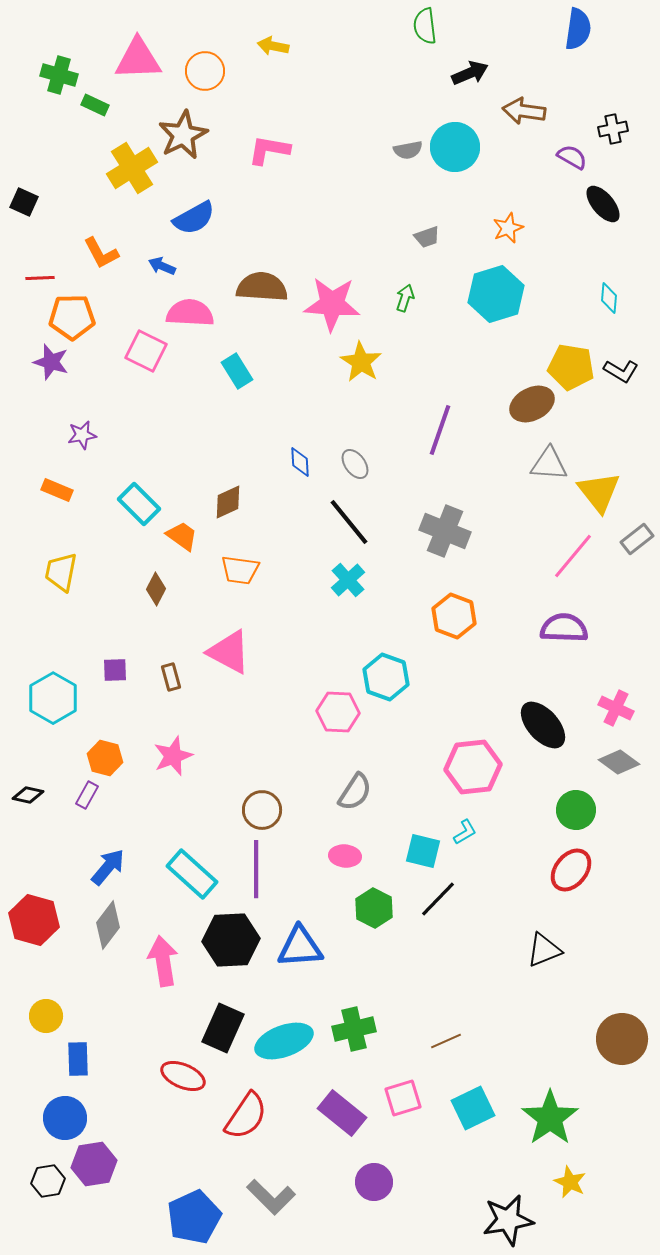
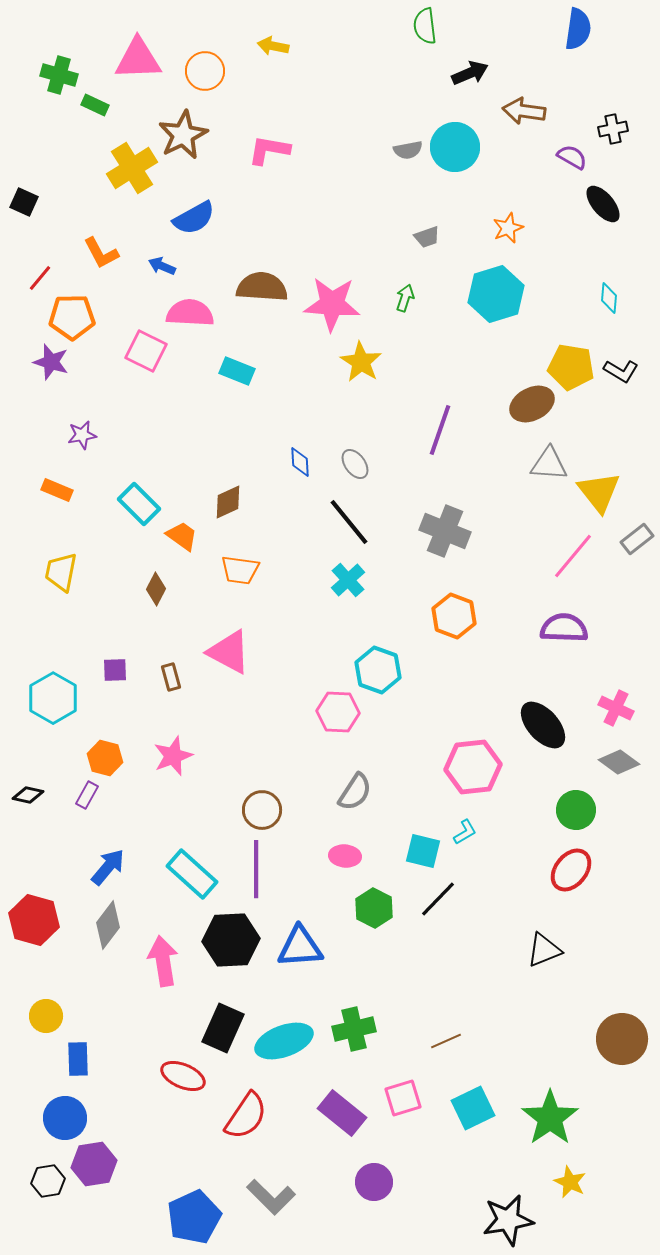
red line at (40, 278): rotated 48 degrees counterclockwise
cyan rectangle at (237, 371): rotated 36 degrees counterclockwise
cyan hexagon at (386, 677): moved 8 px left, 7 px up
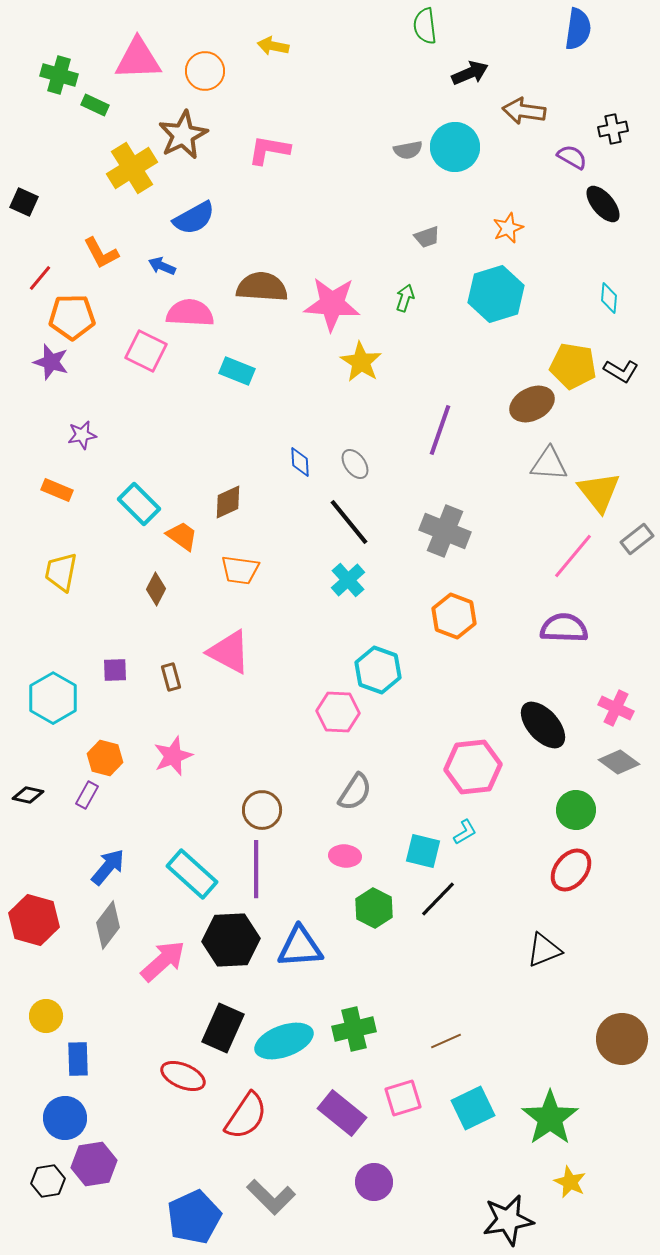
yellow pentagon at (571, 367): moved 2 px right, 1 px up
pink arrow at (163, 961): rotated 57 degrees clockwise
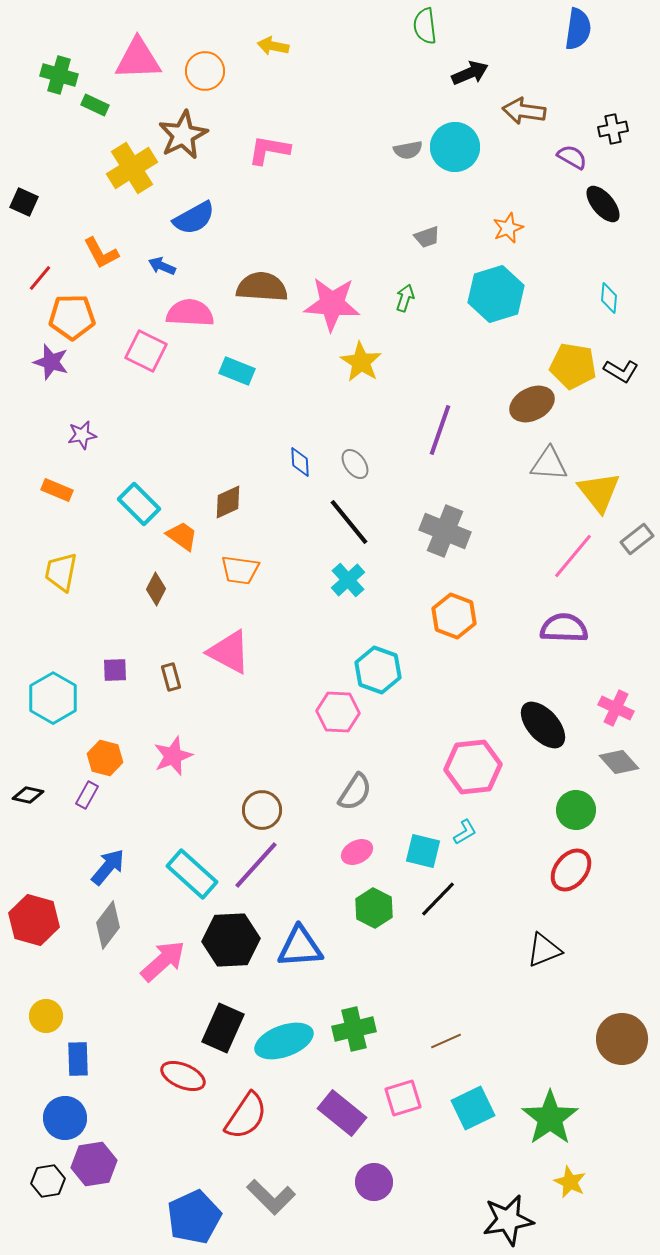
gray diamond at (619, 762): rotated 12 degrees clockwise
pink ellipse at (345, 856): moved 12 px right, 4 px up; rotated 32 degrees counterclockwise
purple line at (256, 869): moved 4 px up; rotated 42 degrees clockwise
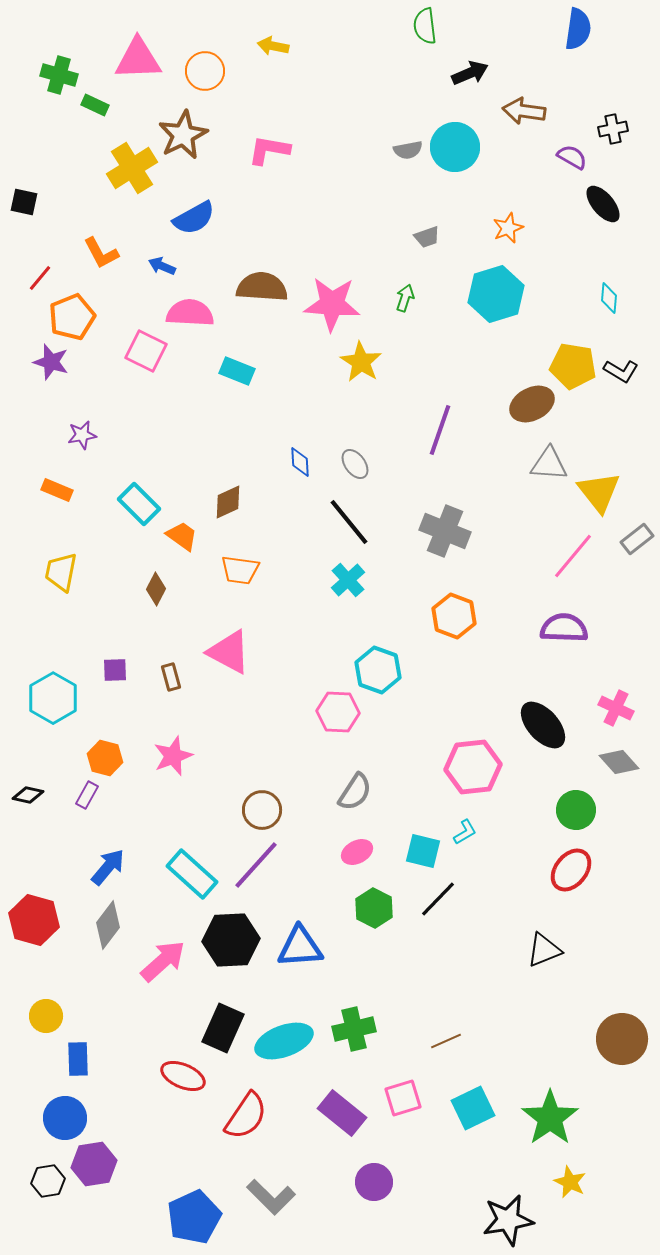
black square at (24, 202): rotated 12 degrees counterclockwise
orange pentagon at (72, 317): rotated 21 degrees counterclockwise
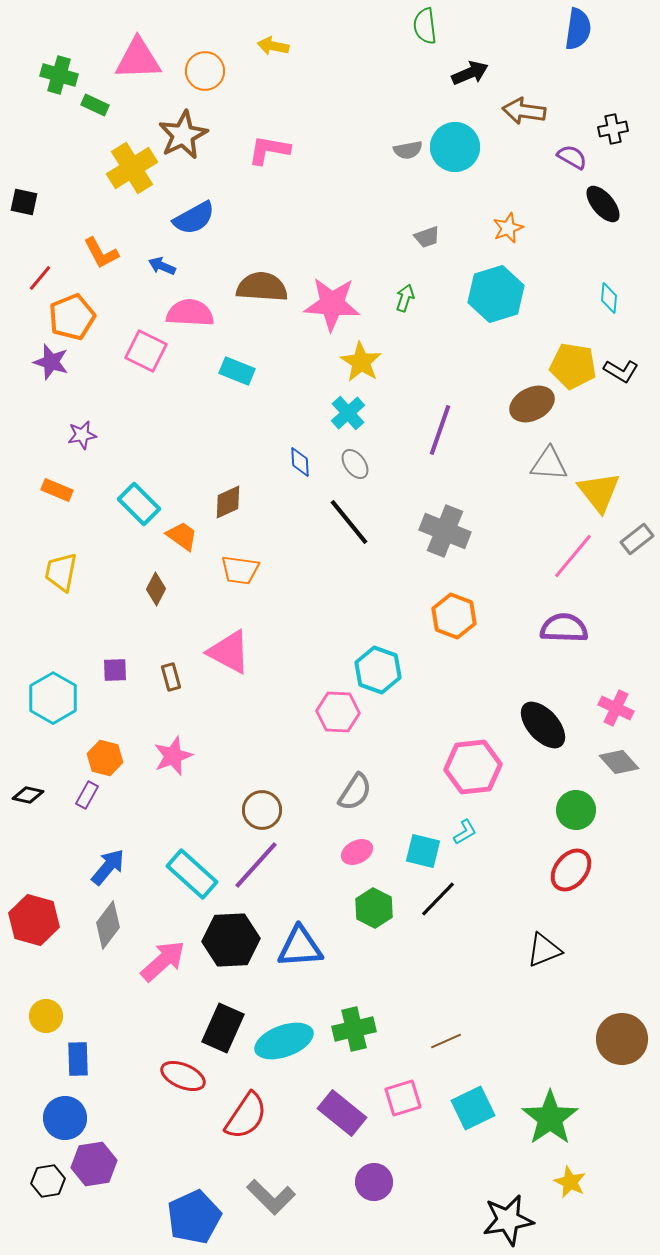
cyan cross at (348, 580): moved 167 px up
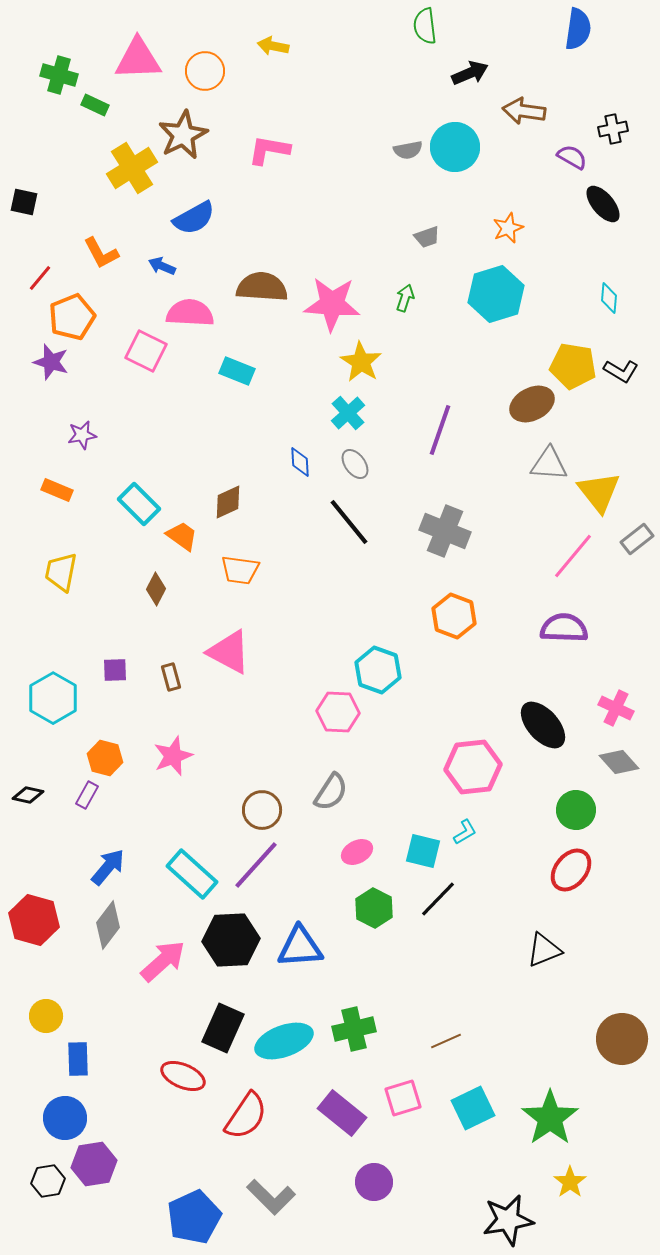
gray semicircle at (355, 792): moved 24 px left
yellow star at (570, 1182): rotated 12 degrees clockwise
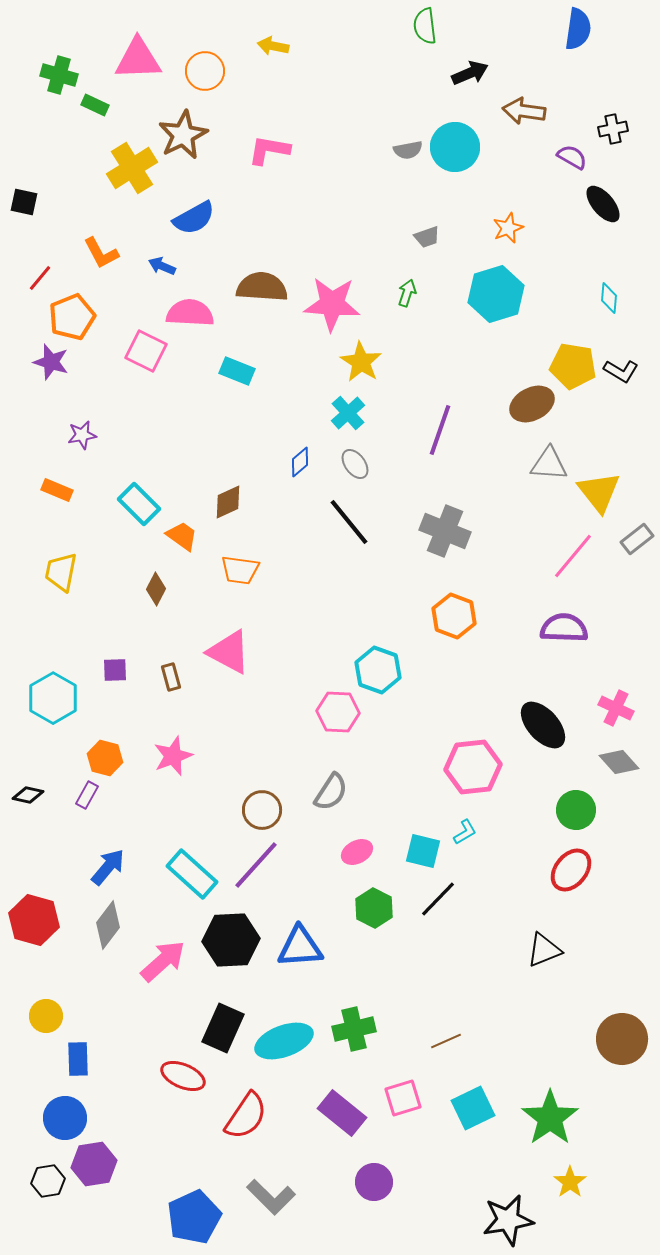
green arrow at (405, 298): moved 2 px right, 5 px up
blue diamond at (300, 462): rotated 52 degrees clockwise
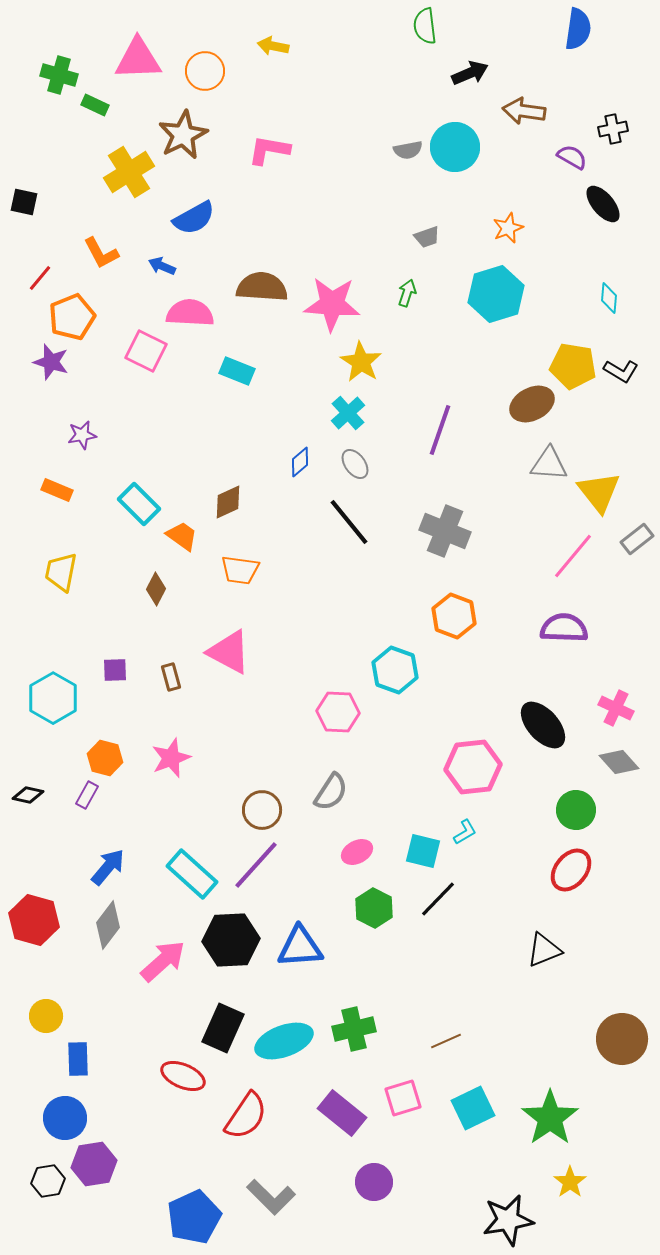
yellow cross at (132, 168): moved 3 px left, 4 px down
cyan hexagon at (378, 670): moved 17 px right
pink star at (173, 756): moved 2 px left, 2 px down
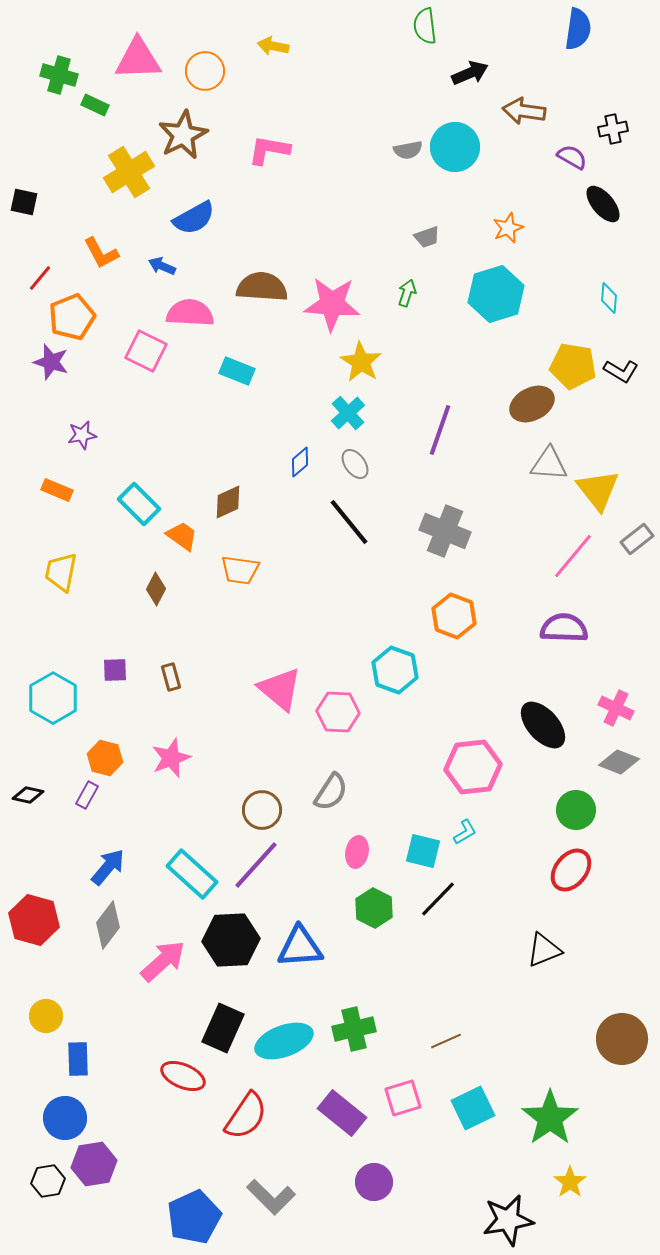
yellow triangle at (599, 492): moved 1 px left, 2 px up
pink triangle at (229, 652): moved 51 px right, 37 px down; rotated 12 degrees clockwise
gray diamond at (619, 762): rotated 27 degrees counterclockwise
pink ellipse at (357, 852): rotated 52 degrees counterclockwise
